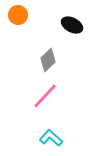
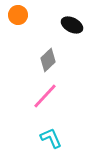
cyan L-shape: rotated 25 degrees clockwise
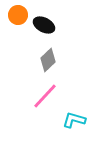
black ellipse: moved 28 px left
cyan L-shape: moved 23 px right, 18 px up; rotated 50 degrees counterclockwise
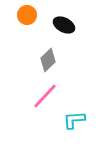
orange circle: moved 9 px right
black ellipse: moved 20 px right
cyan L-shape: rotated 20 degrees counterclockwise
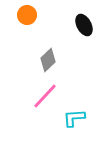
black ellipse: moved 20 px right; rotated 35 degrees clockwise
cyan L-shape: moved 2 px up
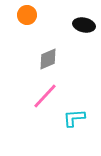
black ellipse: rotated 50 degrees counterclockwise
gray diamond: moved 1 px up; rotated 20 degrees clockwise
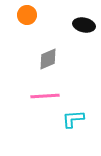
pink line: rotated 44 degrees clockwise
cyan L-shape: moved 1 px left, 1 px down
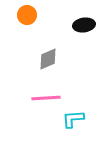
black ellipse: rotated 20 degrees counterclockwise
pink line: moved 1 px right, 2 px down
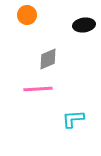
pink line: moved 8 px left, 9 px up
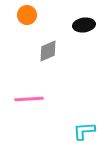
gray diamond: moved 8 px up
pink line: moved 9 px left, 10 px down
cyan L-shape: moved 11 px right, 12 px down
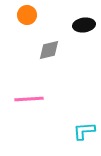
gray diamond: moved 1 px right, 1 px up; rotated 10 degrees clockwise
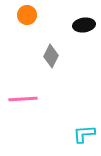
gray diamond: moved 2 px right, 6 px down; rotated 50 degrees counterclockwise
pink line: moved 6 px left
cyan L-shape: moved 3 px down
